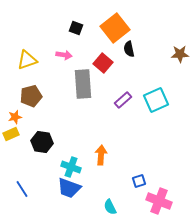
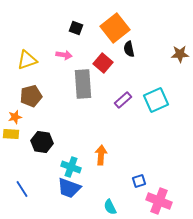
yellow rectangle: rotated 28 degrees clockwise
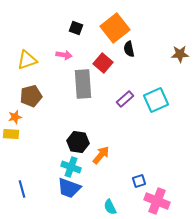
purple rectangle: moved 2 px right, 1 px up
black hexagon: moved 36 px right
orange arrow: rotated 36 degrees clockwise
blue line: rotated 18 degrees clockwise
pink cross: moved 2 px left
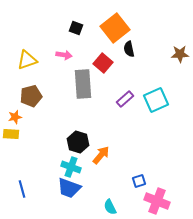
black hexagon: rotated 10 degrees clockwise
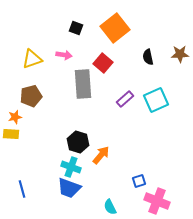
black semicircle: moved 19 px right, 8 px down
yellow triangle: moved 5 px right, 1 px up
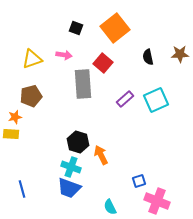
orange arrow: rotated 66 degrees counterclockwise
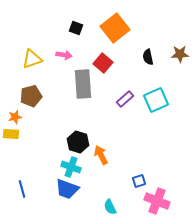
blue trapezoid: moved 2 px left, 1 px down
